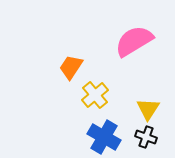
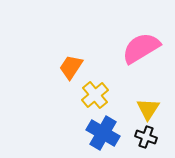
pink semicircle: moved 7 px right, 7 px down
blue cross: moved 1 px left, 4 px up
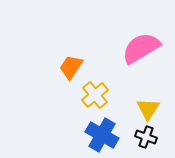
blue cross: moved 1 px left, 2 px down
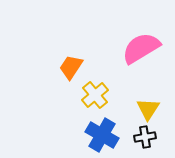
black cross: moved 1 px left; rotated 30 degrees counterclockwise
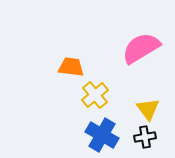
orange trapezoid: rotated 64 degrees clockwise
yellow triangle: rotated 10 degrees counterclockwise
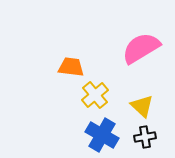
yellow triangle: moved 6 px left, 3 px up; rotated 10 degrees counterclockwise
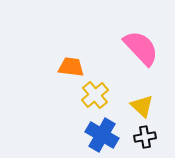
pink semicircle: rotated 78 degrees clockwise
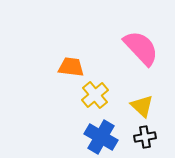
blue cross: moved 1 px left, 2 px down
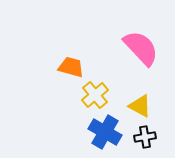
orange trapezoid: rotated 8 degrees clockwise
yellow triangle: moved 2 px left; rotated 15 degrees counterclockwise
blue cross: moved 4 px right, 5 px up
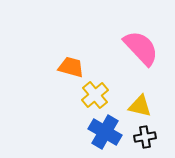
yellow triangle: rotated 15 degrees counterclockwise
